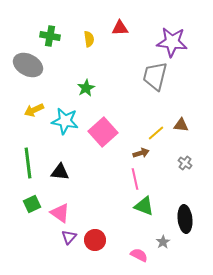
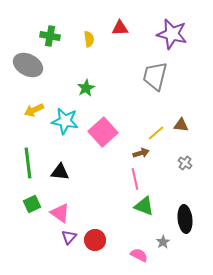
purple star: moved 8 px up; rotated 8 degrees clockwise
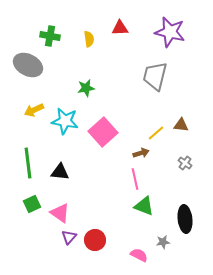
purple star: moved 2 px left, 2 px up
green star: rotated 18 degrees clockwise
gray star: rotated 24 degrees clockwise
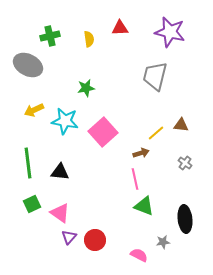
green cross: rotated 24 degrees counterclockwise
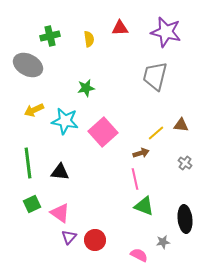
purple star: moved 4 px left
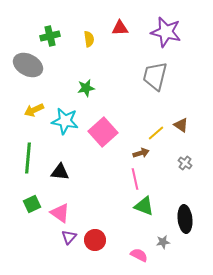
brown triangle: rotated 28 degrees clockwise
green line: moved 5 px up; rotated 12 degrees clockwise
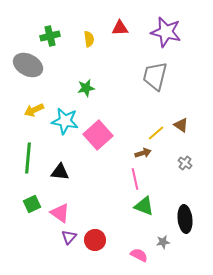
pink square: moved 5 px left, 3 px down
brown arrow: moved 2 px right
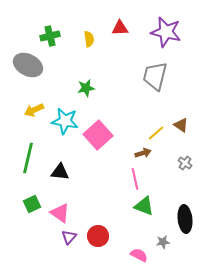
green line: rotated 8 degrees clockwise
red circle: moved 3 px right, 4 px up
